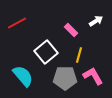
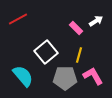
red line: moved 1 px right, 4 px up
pink rectangle: moved 5 px right, 2 px up
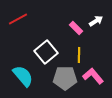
yellow line: rotated 14 degrees counterclockwise
pink L-shape: rotated 10 degrees counterclockwise
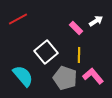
gray pentagon: rotated 20 degrees clockwise
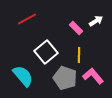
red line: moved 9 px right
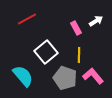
pink rectangle: rotated 16 degrees clockwise
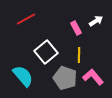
red line: moved 1 px left
pink L-shape: moved 1 px down
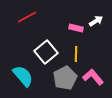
red line: moved 1 px right, 2 px up
pink rectangle: rotated 48 degrees counterclockwise
yellow line: moved 3 px left, 1 px up
gray pentagon: rotated 25 degrees clockwise
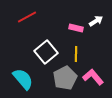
cyan semicircle: moved 3 px down
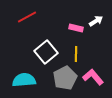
cyan semicircle: moved 1 px right, 1 px down; rotated 55 degrees counterclockwise
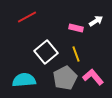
yellow line: rotated 21 degrees counterclockwise
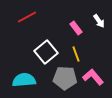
white arrow: moved 3 px right; rotated 88 degrees clockwise
pink rectangle: rotated 40 degrees clockwise
gray pentagon: rotated 30 degrees clockwise
